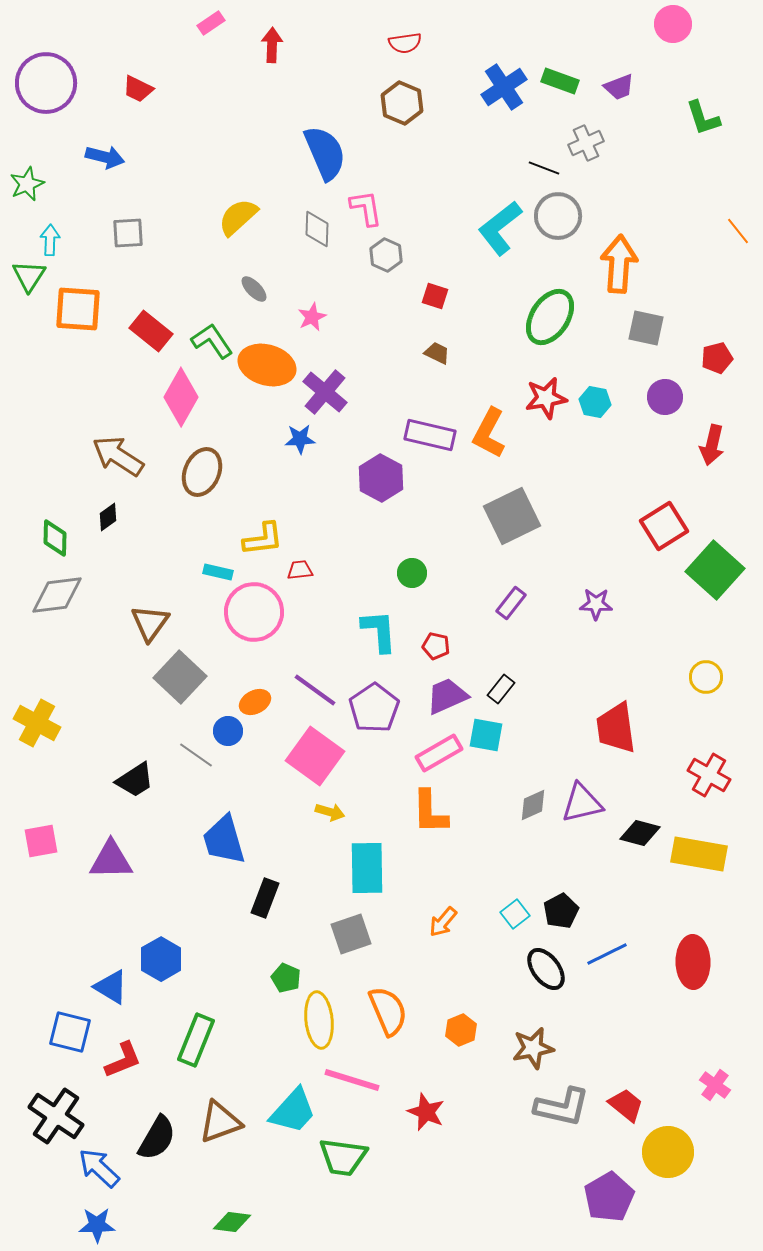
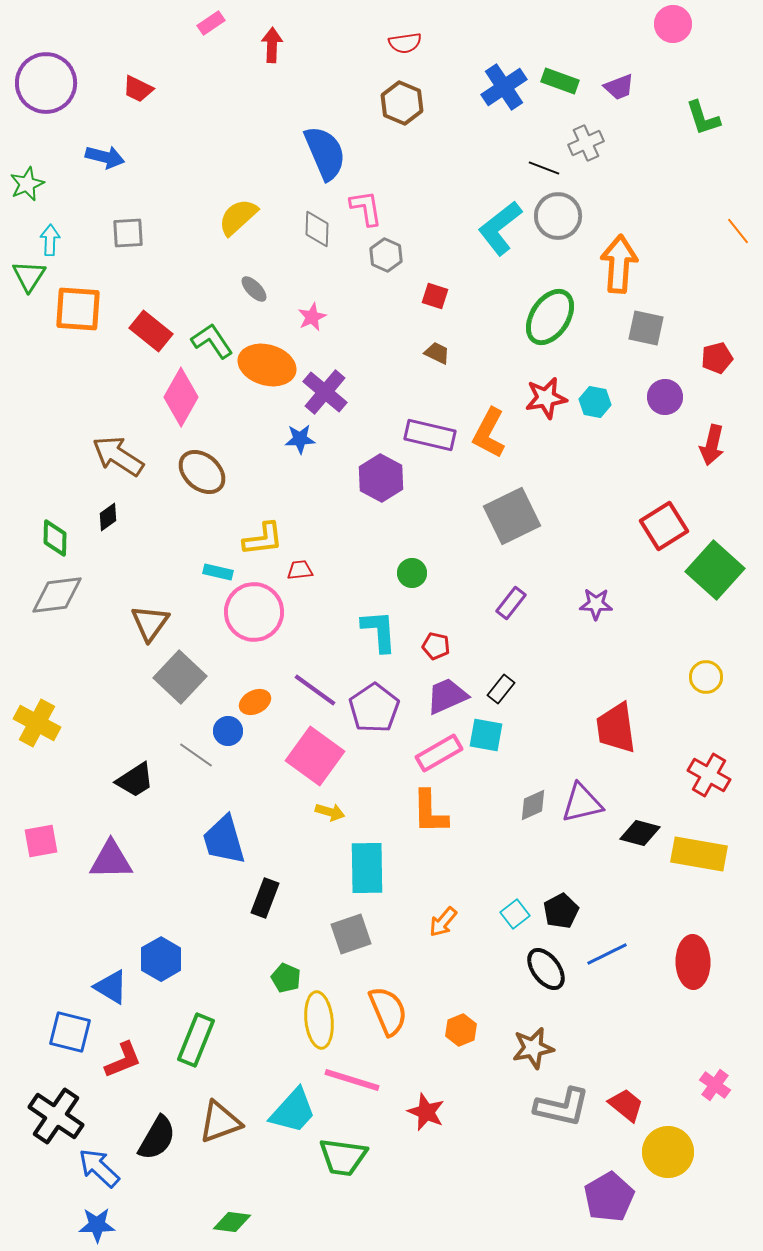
brown ellipse at (202, 472): rotated 72 degrees counterclockwise
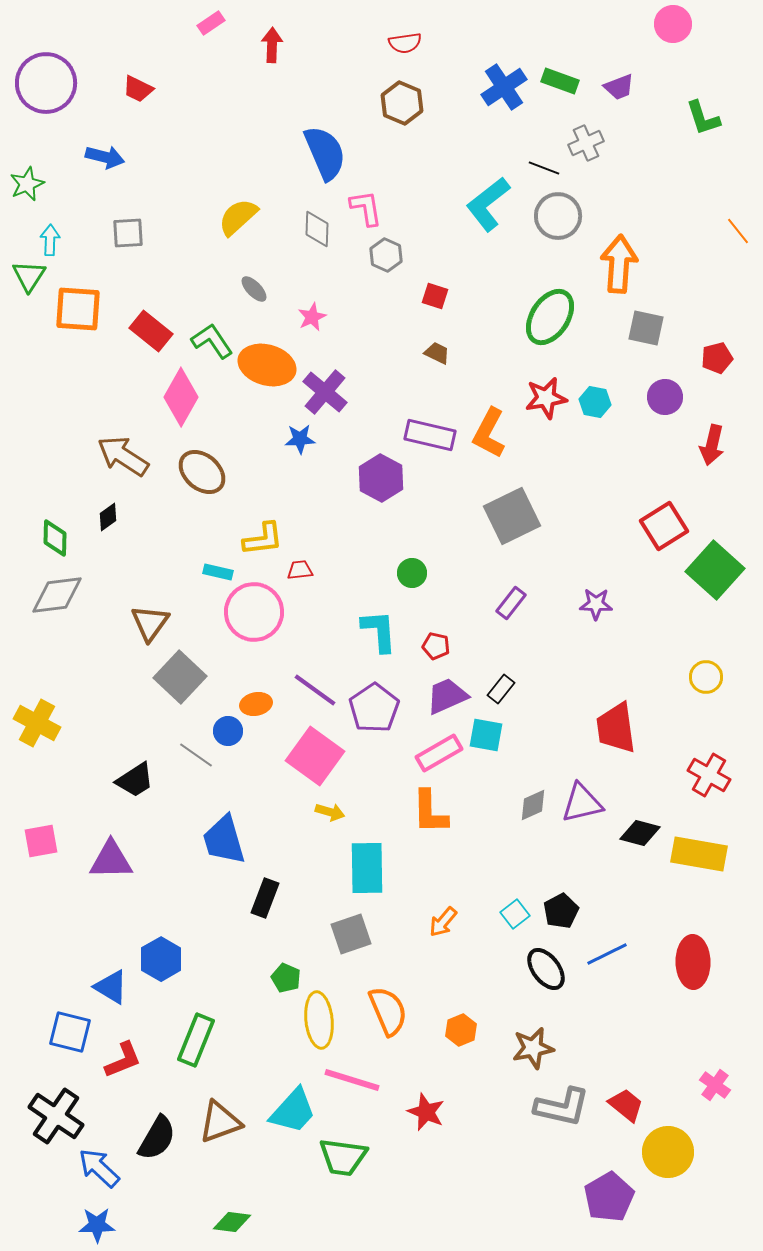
cyan L-shape at (500, 228): moved 12 px left, 24 px up
brown arrow at (118, 456): moved 5 px right
orange ellipse at (255, 702): moved 1 px right, 2 px down; rotated 16 degrees clockwise
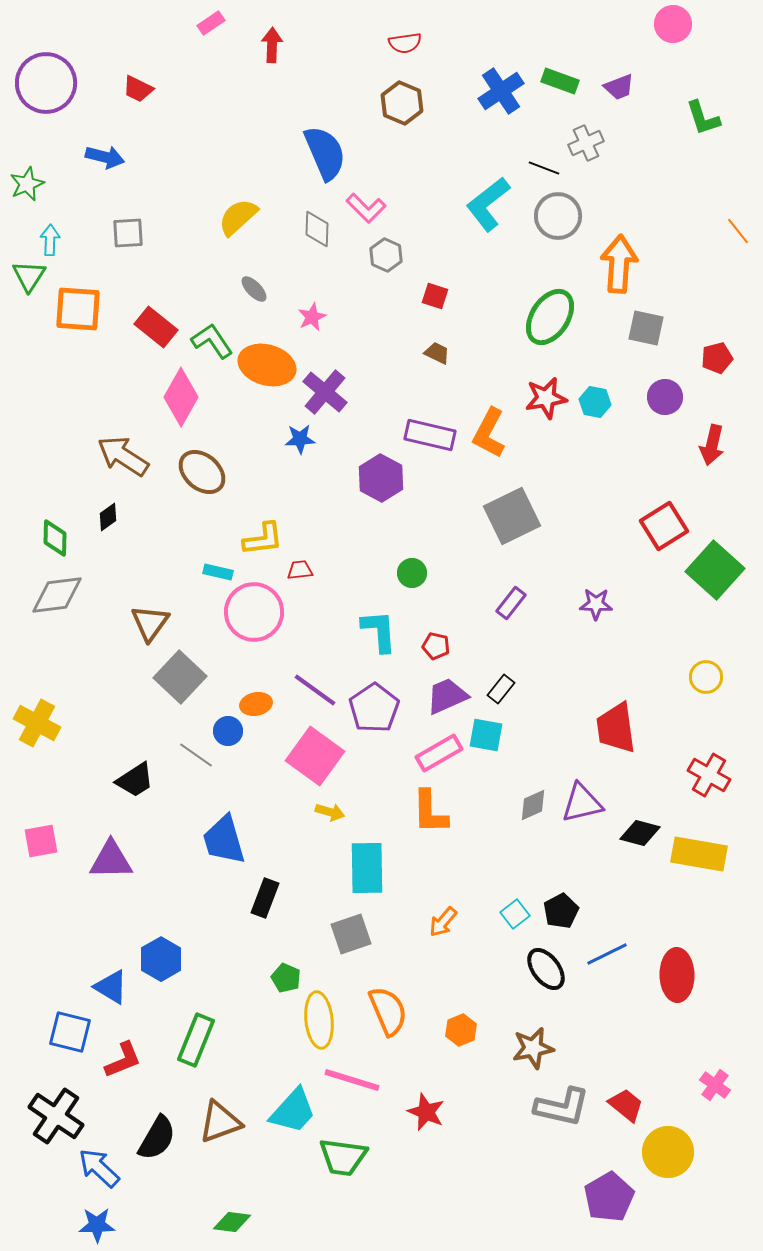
blue cross at (504, 87): moved 3 px left, 4 px down
pink L-shape at (366, 208): rotated 144 degrees clockwise
red rectangle at (151, 331): moved 5 px right, 4 px up
red ellipse at (693, 962): moved 16 px left, 13 px down
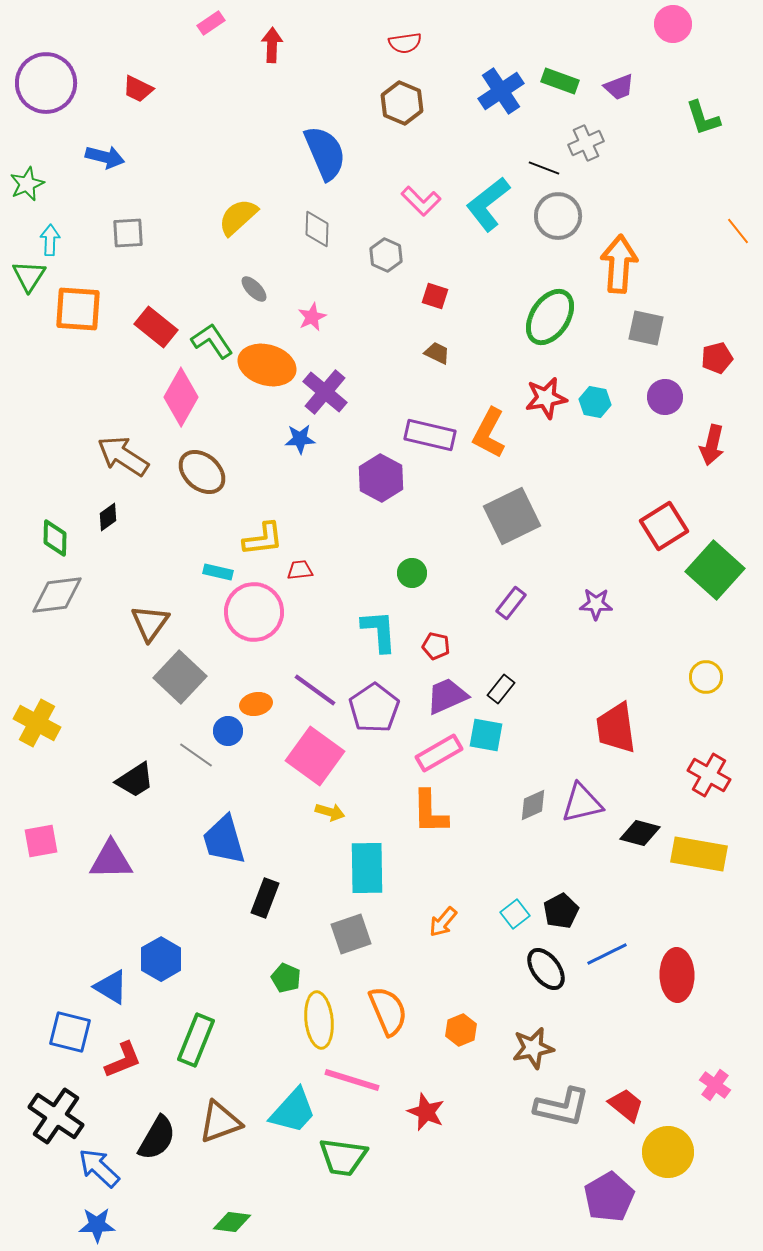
pink L-shape at (366, 208): moved 55 px right, 7 px up
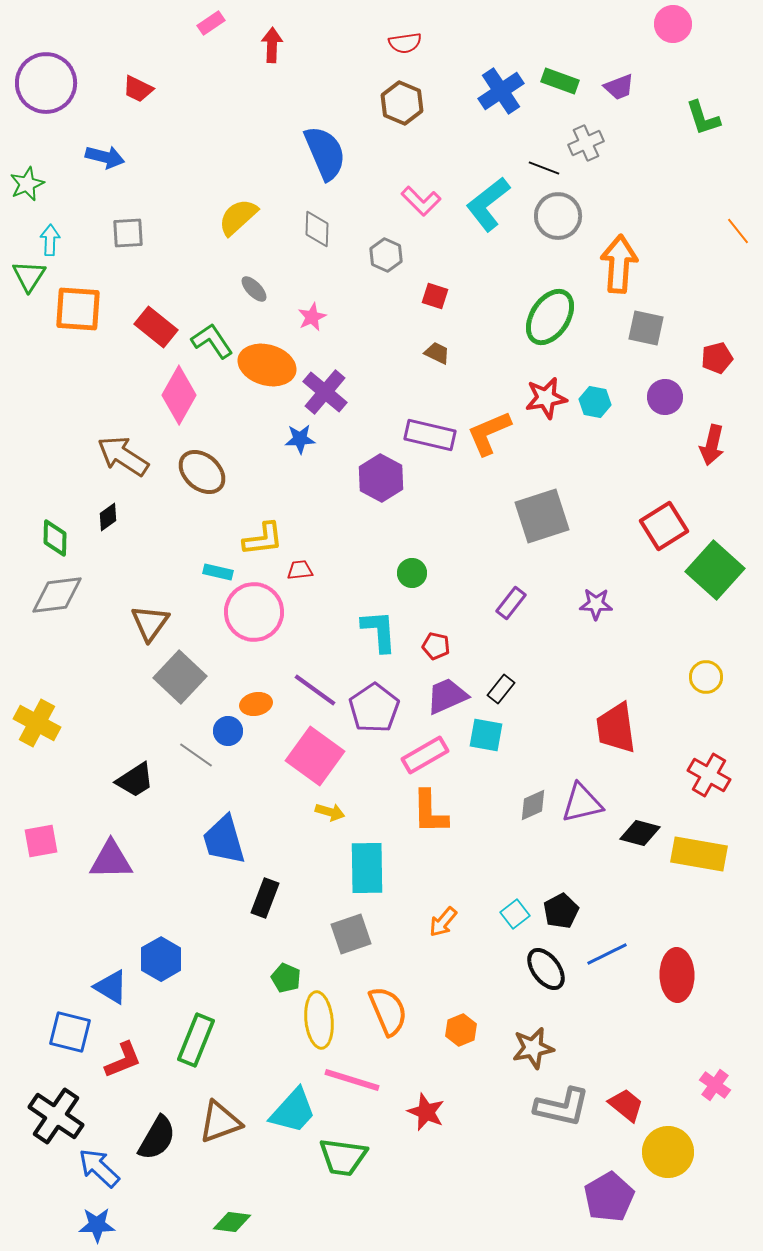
pink diamond at (181, 397): moved 2 px left, 2 px up
orange L-shape at (489, 433): rotated 39 degrees clockwise
gray square at (512, 516): moved 30 px right; rotated 8 degrees clockwise
pink rectangle at (439, 753): moved 14 px left, 2 px down
